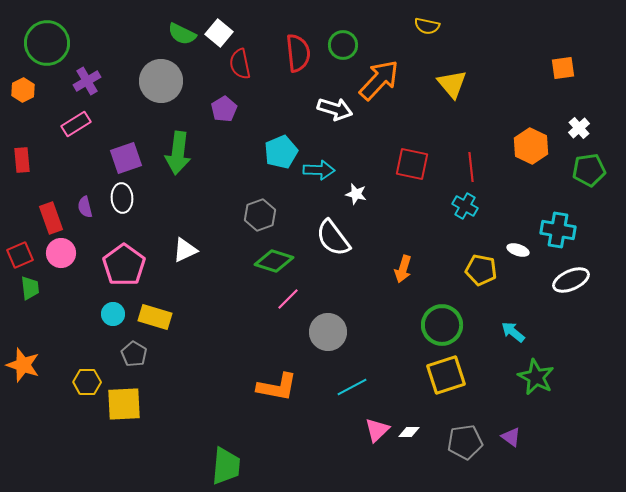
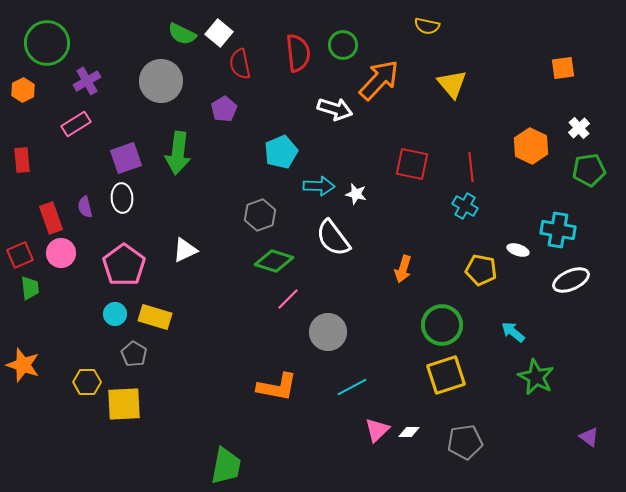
cyan arrow at (319, 170): moved 16 px down
cyan circle at (113, 314): moved 2 px right
purple triangle at (511, 437): moved 78 px right
green trapezoid at (226, 466): rotated 6 degrees clockwise
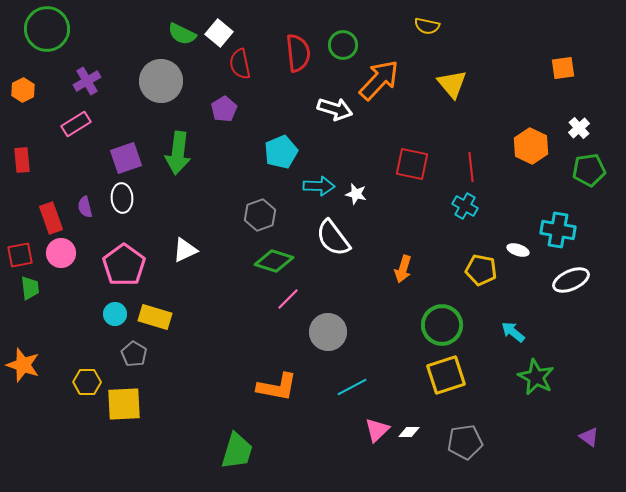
green circle at (47, 43): moved 14 px up
red square at (20, 255): rotated 12 degrees clockwise
green trapezoid at (226, 466): moved 11 px right, 15 px up; rotated 6 degrees clockwise
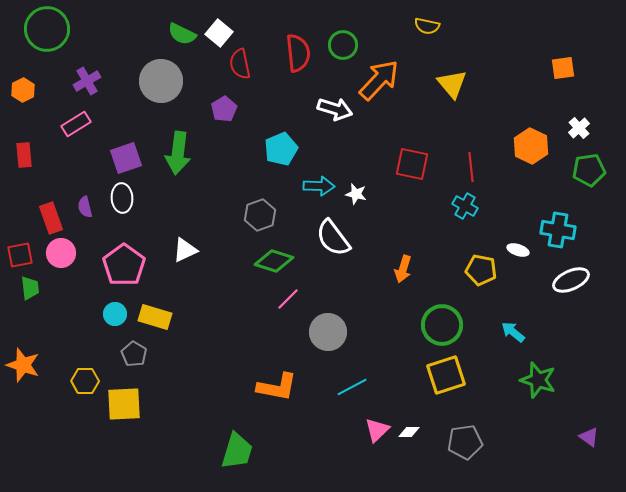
cyan pentagon at (281, 152): moved 3 px up
red rectangle at (22, 160): moved 2 px right, 5 px up
green star at (536, 377): moved 2 px right, 3 px down; rotated 9 degrees counterclockwise
yellow hexagon at (87, 382): moved 2 px left, 1 px up
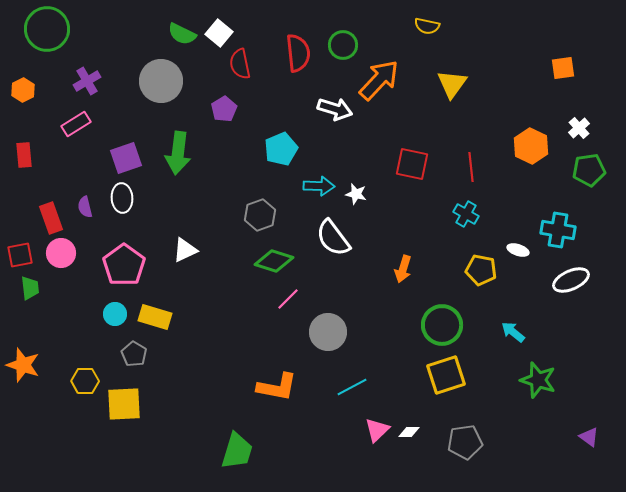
yellow triangle at (452, 84): rotated 16 degrees clockwise
cyan cross at (465, 206): moved 1 px right, 8 px down
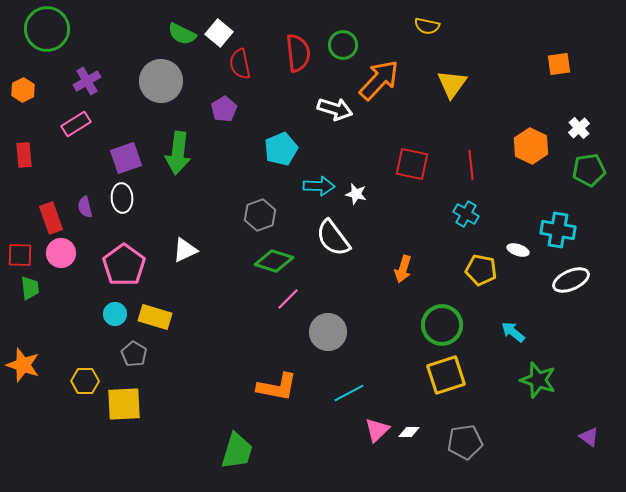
orange square at (563, 68): moved 4 px left, 4 px up
red line at (471, 167): moved 2 px up
red square at (20, 255): rotated 12 degrees clockwise
cyan line at (352, 387): moved 3 px left, 6 px down
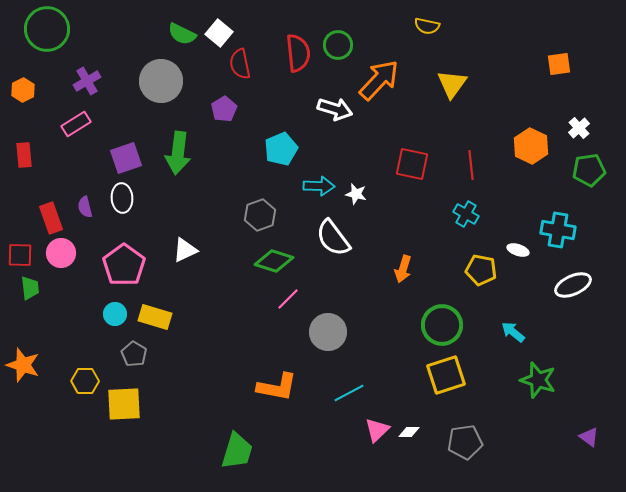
green circle at (343, 45): moved 5 px left
white ellipse at (571, 280): moved 2 px right, 5 px down
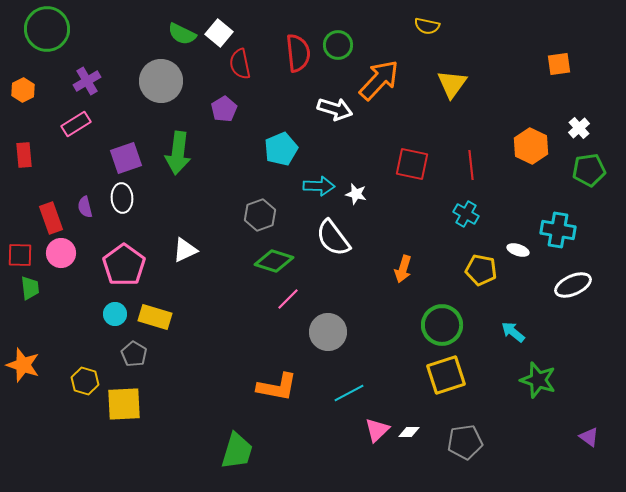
yellow hexagon at (85, 381): rotated 16 degrees clockwise
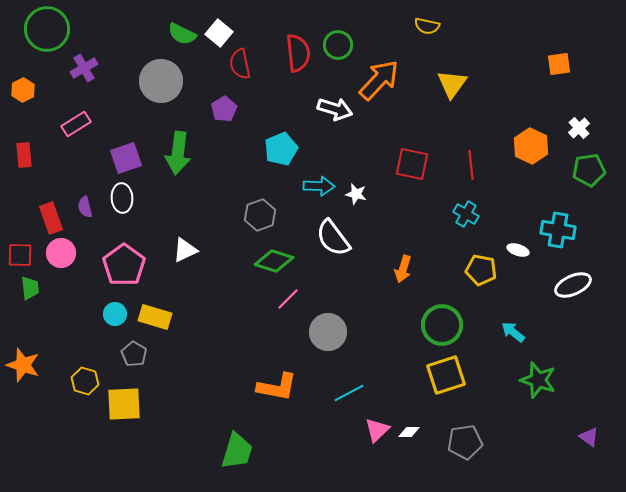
purple cross at (87, 81): moved 3 px left, 13 px up
